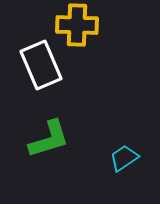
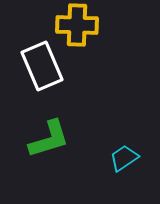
white rectangle: moved 1 px right, 1 px down
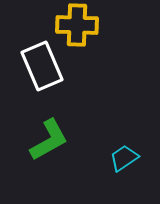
green L-shape: moved 1 px down; rotated 12 degrees counterclockwise
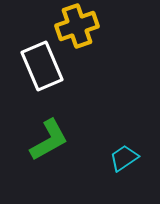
yellow cross: moved 1 px down; rotated 21 degrees counterclockwise
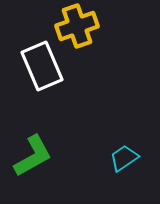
green L-shape: moved 16 px left, 16 px down
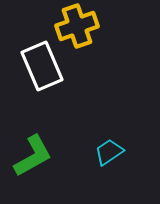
cyan trapezoid: moved 15 px left, 6 px up
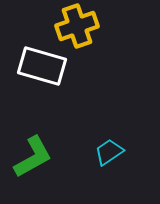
white rectangle: rotated 51 degrees counterclockwise
green L-shape: moved 1 px down
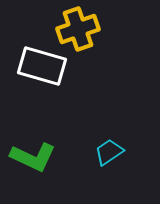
yellow cross: moved 1 px right, 3 px down
green L-shape: rotated 54 degrees clockwise
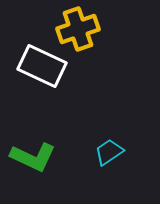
white rectangle: rotated 9 degrees clockwise
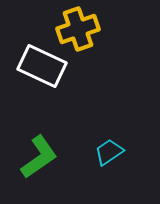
green L-shape: moved 6 px right; rotated 60 degrees counterclockwise
